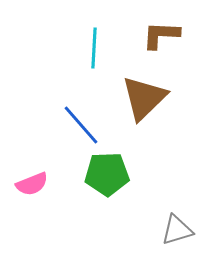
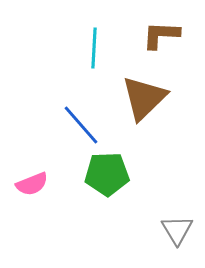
gray triangle: rotated 44 degrees counterclockwise
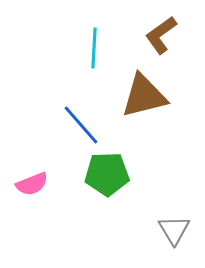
brown L-shape: rotated 39 degrees counterclockwise
brown triangle: moved 2 px up; rotated 30 degrees clockwise
gray triangle: moved 3 px left
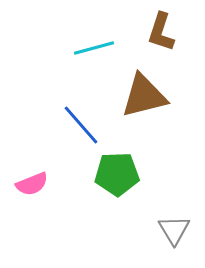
brown L-shape: moved 3 px up; rotated 36 degrees counterclockwise
cyan line: rotated 72 degrees clockwise
green pentagon: moved 10 px right
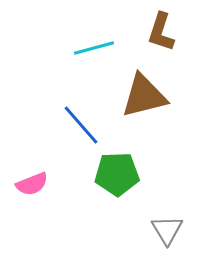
gray triangle: moved 7 px left
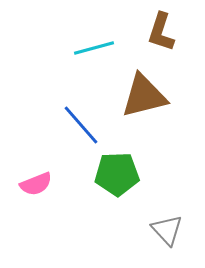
pink semicircle: moved 4 px right
gray triangle: rotated 12 degrees counterclockwise
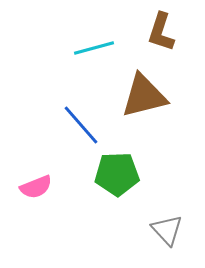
pink semicircle: moved 3 px down
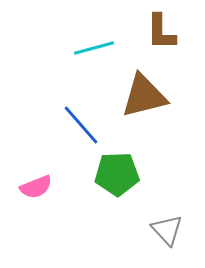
brown L-shape: rotated 18 degrees counterclockwise
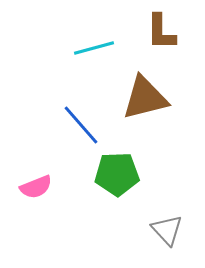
brown triangle: moved 1 px right, 2 px down
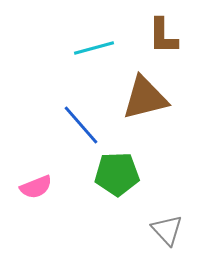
brown L-shape: moved 2 px right, 4 px down
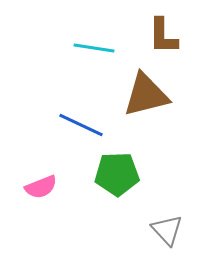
cyan line: rotated 24 degrees clockwise
brown triangle: moved 1 px right, 3 px up
blue line: rotated 24 degrees counterclockwise
pink semicircle: moved 5 px right
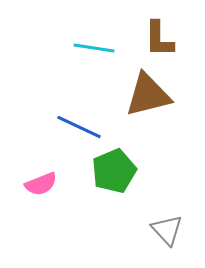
brown L-shape: moved 4 px left, 3 px down
brown triangle: moved 2 px right
blue line: moved 2 px left, 2 px down
green pentagon: moved 3 px left, 3 px up; rotated 21 degrees counterclockwise
pink semicircle: moved 3 px up
